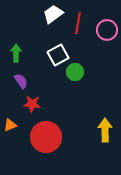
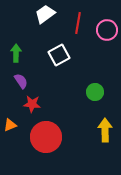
white trapezoid: moved 8 px left
white square: moved 1 px right
green circle: moved 20 px right, 20 px down
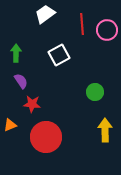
red line: moved 4 px right, 1 px down; rotated 15 degrees counterclockwise
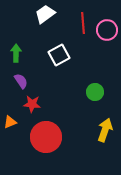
red line: moved 1 px right, 1 px up
orange triangle: moved 3 px up
yellow arrow: rotated 20 degrees clockwise
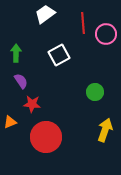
pink circle: moved 1 px left, 4 px down
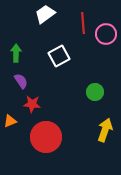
white square: moved 1 px down
orange triangle: moved 1 px up
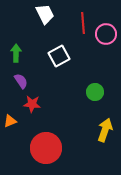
white trapezoid: rotated 100 degrees clockwise
red circle: moved 11 px down
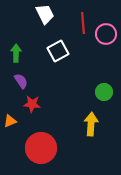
white square: moved 1 px left, 5 px up
green circle: moved 9 px right
yellow arrow: moved 14 px left, 6 px up; rotated 15 degrees counterclockwise
red circle: moved 5 px left
